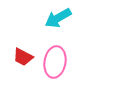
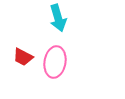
cyan arrow: rotated 76 degrees counterclockwise
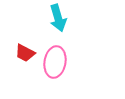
red trapezoid: moved 2 px right, 4 px up
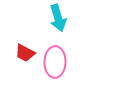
pink ellipse: rotated 8 degrees counterclockwise
